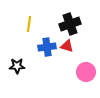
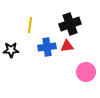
yellow line: moved 1 px right, 1 px down
red triangle: rotated 24 degrees counterclockwise
black star: moved 6 px left, 16 px up
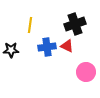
black cross: moved 5 px right
red triangle: rotated 32 degrees clockwise
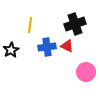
black star: rotated 28 degrees counterclockwise
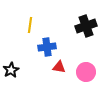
black cross: moved 11 px right, 2 px down
red triangle: moved 8 px left, 21 px down; rotated 16 degrees counterclockwise
black star: moved 20 px down
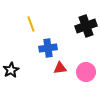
yellow line: moved 1 px right, 1 px up; rotated 28 degrees counterclockwise
blue cross: moved 1 px right, 1 px down
red triangle: moved 1 px right, 1 px down; rotated 16 degrees counterclockwise
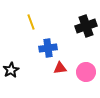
yellow line: moved 2 px up
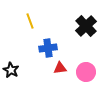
yellow line: moved 1 px left, 1 px up
black cross: rotated 25 degrees counterclockwise
black star: rotated 14 degrees counterclockwise
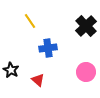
yellow line: rotated 14 degrees counterclockwise
red triangle: moved 22 px left, 12 px down; rotated 48 degrees clockwise
